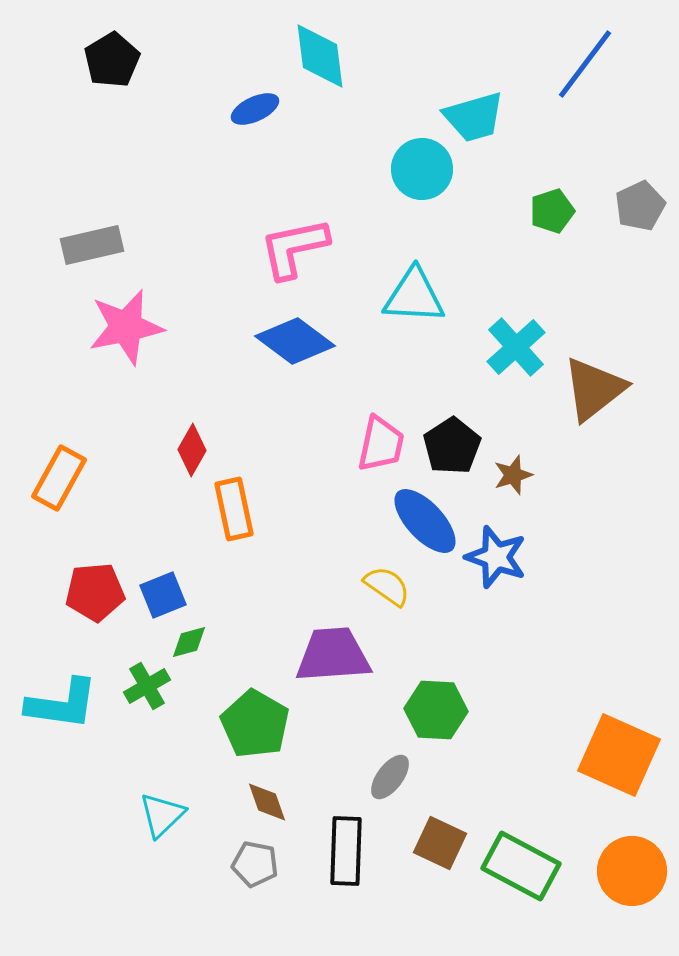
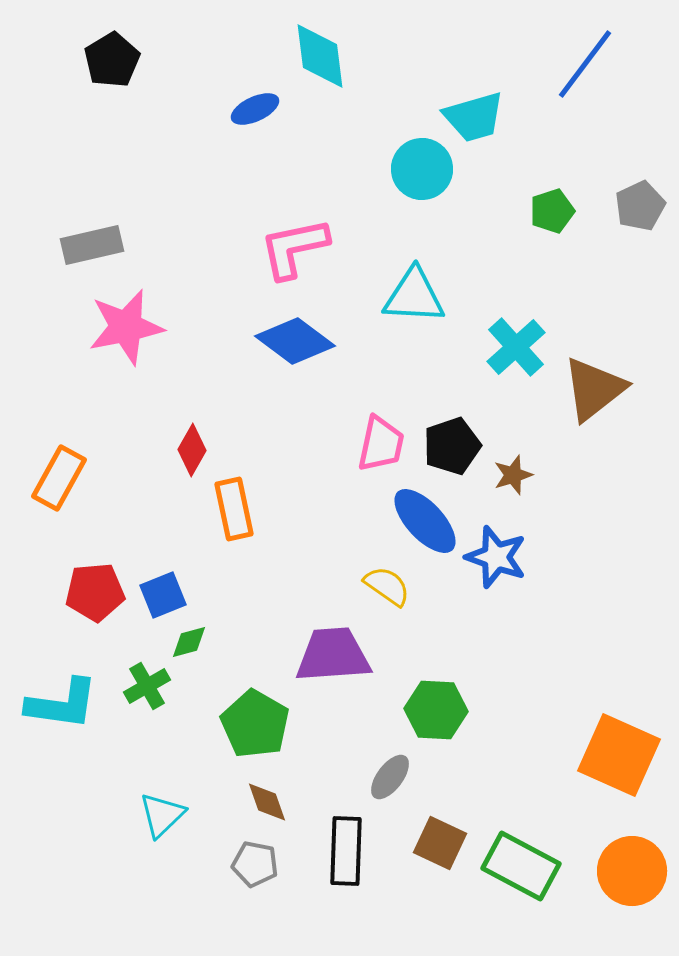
black pentagon at (452, 446): rotated 14 degrees clockwise
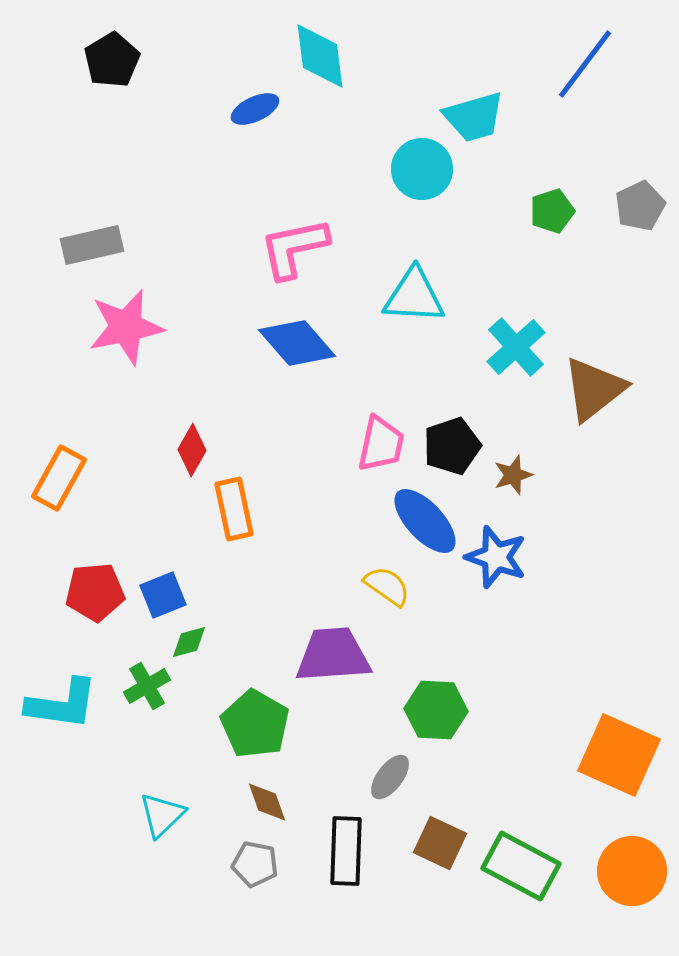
blue diamond at (295, 341): moved 2 px right, 2 px down; rotated 12 degrees clockwise
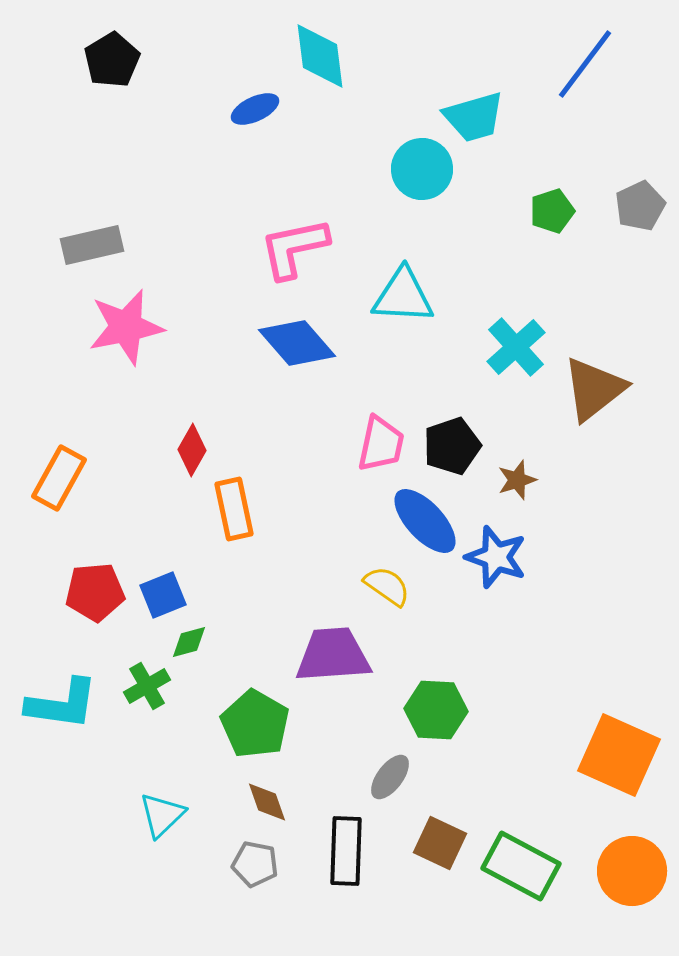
cyan triangle at (414, 296): moved 11 px left
brown star at (513, 475): moved 4 px right, 5 px down
